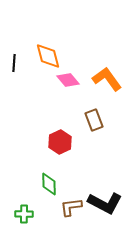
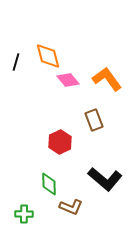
black line: moved 2 px right, 1 px up; rotated 12 degrees clockwise
black L-shape: moved 24 px up; rotated 12 degrees clockwise
brown L-shape: rotated 150 degrees counterclockwise
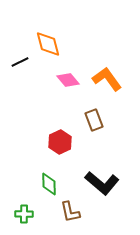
orange diamond: moved 12 px up
black line: moved 4 px right; rotated 48 degrees clockwise
black L-shape: moved 3 px left, 4 px down
brown L-shape: moved 1 px left, 5 px down; rotated 55 degrees clockwise
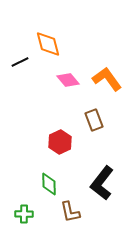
black L-shape: rotated 88 degrees clockwise
